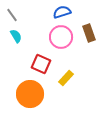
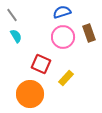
pink circle: moved 2 px right
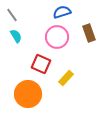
pink circle: moved 6 px left
orange circle: moved 2 px left
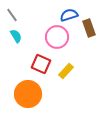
blue semicircle: moved 7 px right, 3 px down
brown rectangle: moved 5 px up
yellow rectangle: moved 7 px up
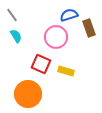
pink circle: moved 1 px left
yellow rectangle: rotated 63 degrees clockwise
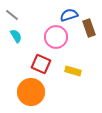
gray line: rotated 16 degrees counterclockwise
yellow rectangle: moved 7 px right
orange circle: moved 3 px right, 2 px up
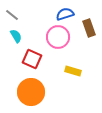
blue semicircle: moved 4 px left, 1 px up
pink circle: moved 2 px right
red square: moved 9 px left, 5 px up
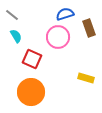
yellow rectangle: moved 13 px right, 7 px down
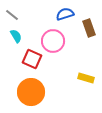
pink circle: moved 5 px left, 4 px down
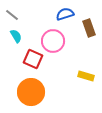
red square: moved 1 px right
yellow rectangle: moved 2 px up
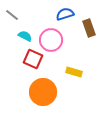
cyan semicircle: moved 9 px right; rotated 32 degrees counterclockwise
pink circle: moved 2 px left, 1 px up
yellow rectangle: moved 12 px left, 4 px up
orange circle: moved 12 px right
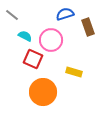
brown rectangle: moved 1 px left, 1 px up
